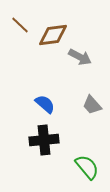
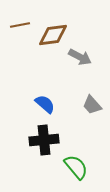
brown line: rotated 54 degrees counterclockwise
green semicircle: moved 11 px left
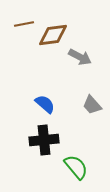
brown line: moved 4 px right, 1 px up
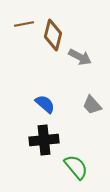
brown diamond: rotated 68 degrees counterclockwise
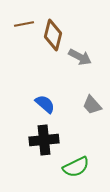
green semicircle: rotated 104 degrees clockwise
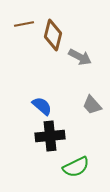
blue semicircle: moved 3 px left, 2 px down
black cross: moved 6 px right, 4 px up
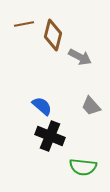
gray trapezoid: moved 1 px left, 1 px down
black cross: rotated 28 degrees clockwise
green semicircle: moved 7 px right; rotated 32 degrees clockwise
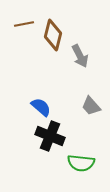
gray arrow: moved 1 px up; rotated 35 degrees clockwise
blue semicircle: moved 1 px left, 1 px down
green semicircle: moved 2 px left, 4 px up
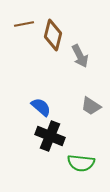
gray trapezoid: rotated 15 degrees counterclockwise
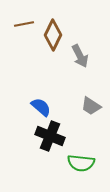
brown diamond: rotated 12 degrees clockwise
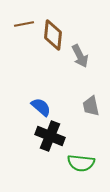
brown diamond: rotated 20 degrees counterclockwise
gray trapezoid: rotated 45 degrees clockwise
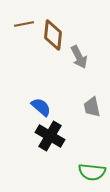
gray arrow: moved 1 px left, 1 px down
gray trapezoid: moved 1 px right, 1 px down
black cross: rotated 8 degrees clockwise
green semicircle: moved 11 px right, 9 px down
